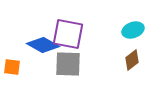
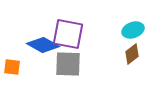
brown diamond: moved 6 px up
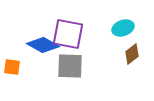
cyan ellipse: moved 10 px left, 2 px up
gray square: moved 2 px right, 2 px down
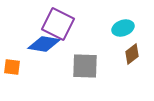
purple square: moved 10 px left, 10 px up; rotated 16 degrees clockwise
blue diamond: moved 1 px right, 1 px up; rotated 20 degrees counterclockwise
gray square: moved 15 px right
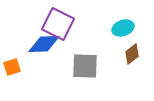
blue diamond: rotated 12 degrees counterclockwise
orange square: rotated 24 degrees counterclockwise
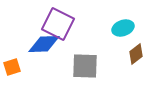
brown diamond: moved 4 px right
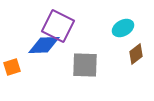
purple square: moved 2 px down
cyan ellipse: rotated 10 degrees counterclockwise
blue diamond: moved 1 px down
gray square: moved 1 px up
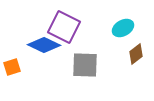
purple square: moved 6 px right, 1 px down
blue diamond: rotated 28 degrees clockwise
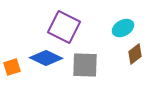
blue diamond: moved 2 px right, 13 px down
brown diamond: moved 1 px left
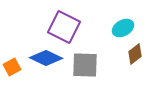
orange square: rotated 12 degrees counterclockwise
